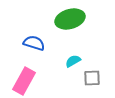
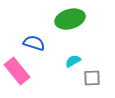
pink rectangle: moved 7 px left, 10 px up; rotated 68 degrees counterclockwise
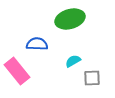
blue semicircle: moved 3 px right, 1 px down; rotated 15 degrees counterclockwise
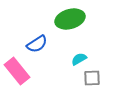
blue semicircle: rotated 145 degrees clockwise
cyan semicircle: moved 6 px right, 2 px up
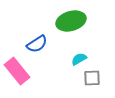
green ellipse: moved 1 px right, 2 px down
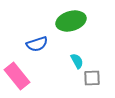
blue semicircle: rotated 15 degrees clockwise
cyan semicircle: moved 2 px left, 2 px down; rotated 91 degrees clockwise
pink rectangle: moved 5 px down
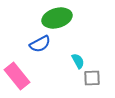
green ellipse: moved 14 px left, 3 px up
blue semicircle: moved 3 px right; rotated 10 degrees counterclockwise
cyan semicircle: moved 1 px right
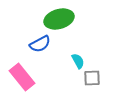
green ellipse: moved 2 px right, 1 px down
pink rectangle: moved 5 px right, 1 px down
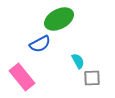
green ellipse: rotated 12 degrees counterclockwise
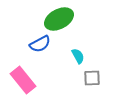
cyan semicircle: moved 5 px up
pink rectangle: moved 1 px right, 3 px down
